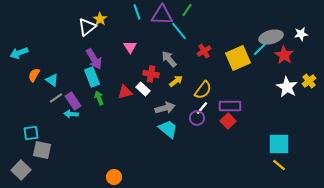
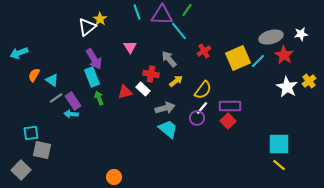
cyan line at (260, 49): moved 2 px left, 12 px down
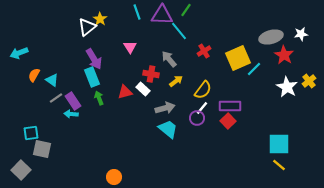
green line at (187, 10): moved 1 px left
cyan line at (258, 61): moved 4 px left, 8 px down
gray square at (42, 150): moved 1 px up
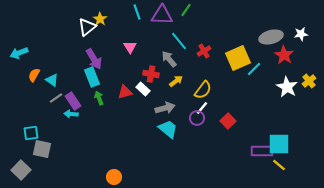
cyan line at (179, 31): moved 10 px down
purple rectangle at (230, 106): moved 32 px right, 45 px down
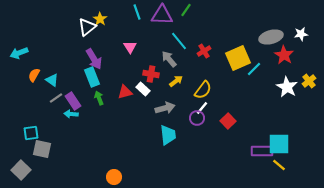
cyan trapezoid at (168, 129): moved 6 px down; rotated 45 degrees clockwise
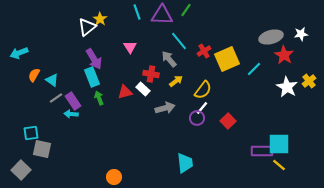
yellow square at (238, 58): moved 11 px left, 1 px down
cyan trapezoid at (168, 135): moved 17 px right, 28 px down
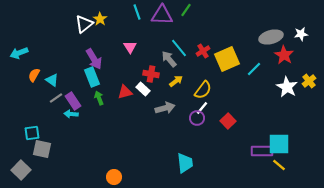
white triangle at (87, 27): moved 3 px left, 3 px up
cyan line at (179, 41): moved 7 px down
red cross at (204, 51): moved 1 px left
cyan square at (31, 133): moved 1 px right
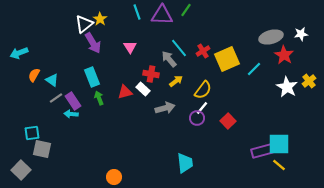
purple arrow at (94, 59): moved 1 px left, 16 px up
purple rectangle at (262, 151): rotated 15 degrees counterclockwise
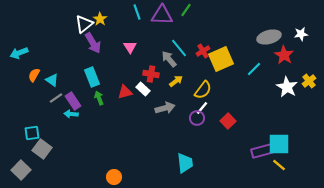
gray ellipse at (271, 37): moved 2 px left
yellow square at (227, 59): moved 6 px left
gray square at (42, 149): rotated 24 degrees clockwise
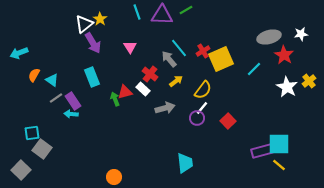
green line at (186, 10): rotated 24 degrees clockwise
red cross at (151, 74): moved 1 px left; rotated 28 degrees clockwise
green arrow at (99, 98): moved 16 px right, 1 px down
